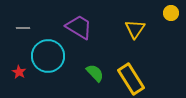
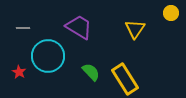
green semicircle: moved 4 px left, 1 px up
yellow rectangle: moved 6 px left
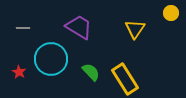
cyan circle: moved 3 px right, 3 px down
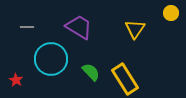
gray line: moved 4 px right, 1 px up
red star: moved 3 px left, 8 px down
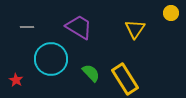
green semicircle: moved 1 px down
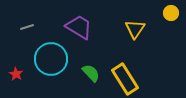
gray line: rotated 16 degrees counterclockwise
red star: moved 6 px up
